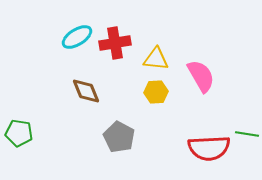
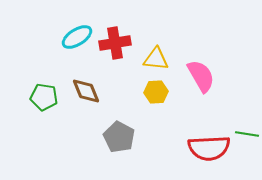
green pentagon: moved 25 px right, 36 px up
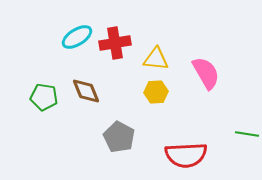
pink semicircle: moved 5 px right, 3 px up
red semicircle: moved 23 px left, 7 px down
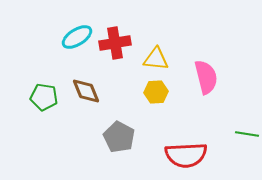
pink semicircle: moved 4 px down; rotated 16 degrees clockwise
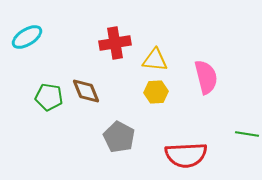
cyan ellipse: moved 50 px left
yellow triangle: moved 1 px left, 1 px down
green pentagon: moved 5 px right
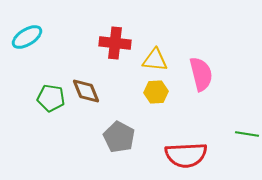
red cross: rotated 16 degrees clockwise
pink semicircle: moved 5 px left, 3 px up
green pentagon: moved 2 px right, 1 px down
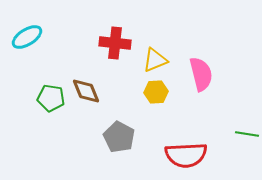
yellow triangle: rotated 28 degrees counterclockwise
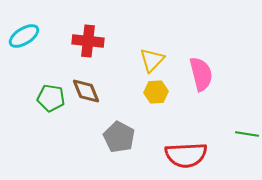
cyan ellipse: moved 3 px left, 1 px up
red cross: moved 27 px left, 2 px up
yellow triangle: moved 3 px left; rotated 24 degrees counterclockwise
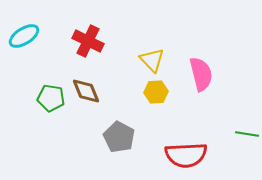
red cross: rotated 20 degrees clockwise
yellow triangle: rotated 28 degrees counterclockwise
